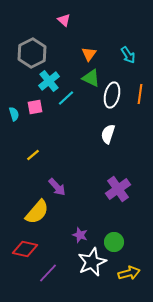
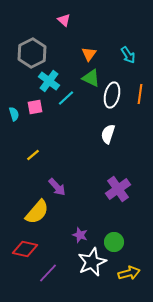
cyan cross: rotated 15 degrees counterclockwise
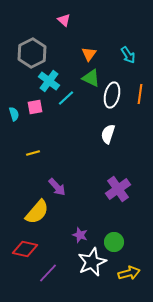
yellow line: moved 2 px up; rotated 24 degrees clockwise
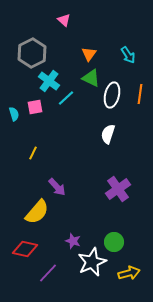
yellow line: rotated 48 degrees counterclockwise
purple star: moved 7 px left, 6 px down
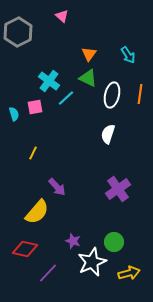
pink triangle: moved 2 px left, 4 px up
gray hexagon: moved 14 px left, 21 px up
green triangle: moved 3 px left
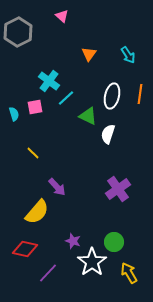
green triangle: moved 38 px down
white ellipse: moved 1 px down
yellow line: rotated 72 degrees counterclockwise
white star: rotated 12 degrees counterclockwise
yellow arrow: rotated 105 degrees counterclockwise
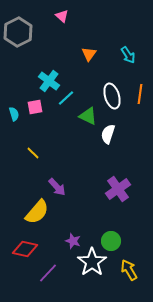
white ellipse: rotated 30 degrees counterclockwise
green circle: moved 3 px left, 1 px up
yellow arrow: moved 3 px up
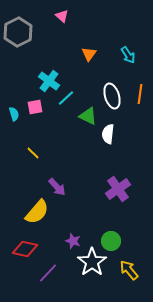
white semicircle: rotated 12 degrees counterclockwise
yellow arrow: rotated 10 degrees counterclockwise
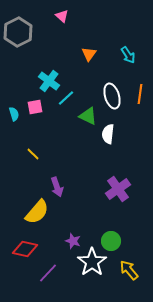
yellow line: moved 1 px down
purple arrow: rotated 24 degrees clockwise
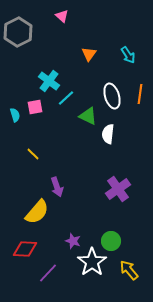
cyan semicircle: moved 1 px right, 1 px down
red diamond: rotated 10 degrees counterclockwise
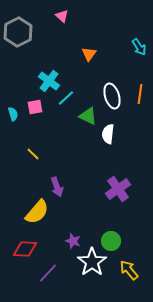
cyan arrow: moved 11 px right, 8 px up
cyan semicircle: moved 2 px left, 1 px up
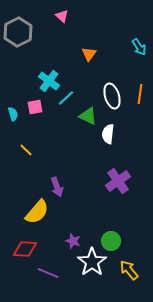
yellow line: moved 7 px left, 4 px up
purple cross: moved 8 px up
purple line: rotated 70 degrees clockwise
